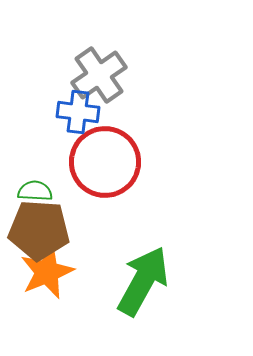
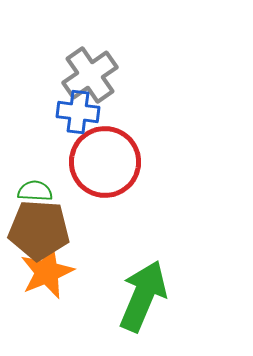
gray cross: moved 9 px left
green arrow: moved 15 px down; rotated 6 degrees counterclockwise
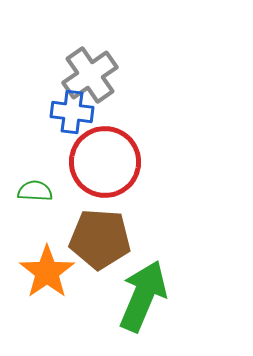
blue cross: moved 6 px left
brown pentagon: moved 61 px right, 9 px down
orange star: rotated 12 degrees counterclockwise
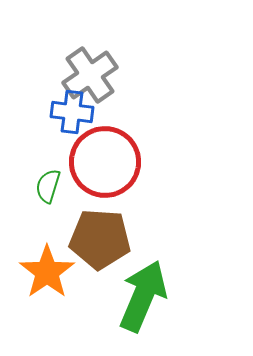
green semicircle: moved 13 px right, 5 px up; rotated 76 degrees counterclockwise
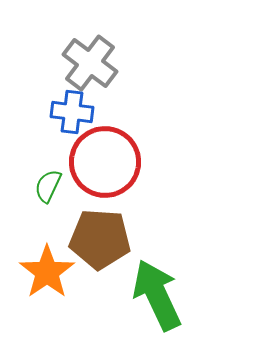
gray cross: moved 12 px up; rotated 18 degrees counterclockwise
green semicircle: rotated 8 degrees clockwise
green arrow: moved 14 px right, 1 px up; rotated 48 degrees counterclockwise
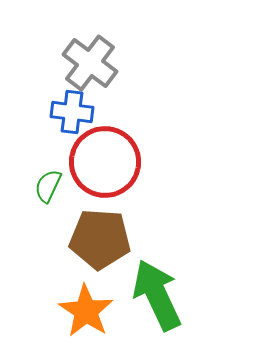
orange star: moved 39 px right, 39 px down; rotated 4 degrees counterclockwise
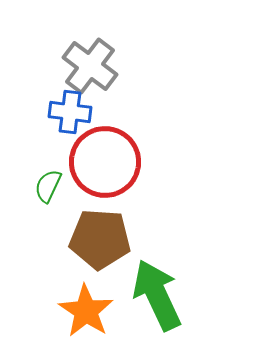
gray cross: moved 3 px down
blue cross: moved 2 px left
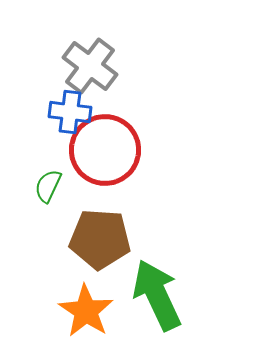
red circle: moved 12 px up
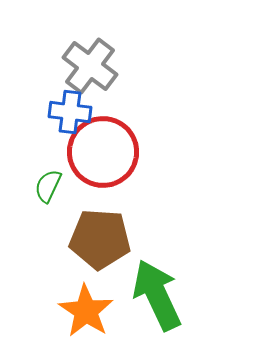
red circle: moved 2 px left, 2 px down
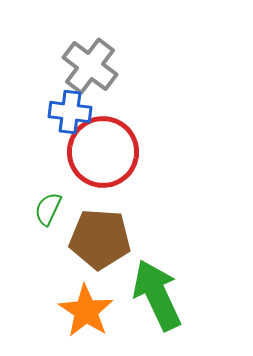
green semicircle: moved 23 px down
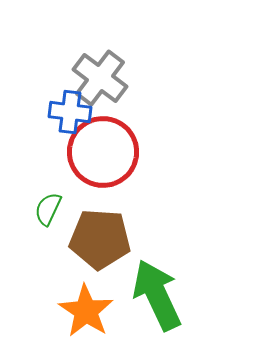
gray cross: moved 10 px right, 12 px down
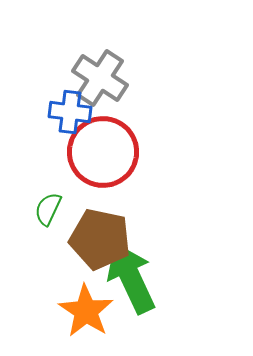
gray cross: rotated 4 degrees counterclockwise
brown pentagon: rotated 8 degrees clockwise
green arrow: moved 26 px left, 17 px up
